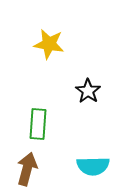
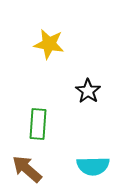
brown arrow: rotated 64 degrees counterclockwise
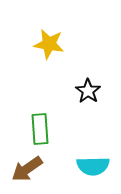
green rectangle: moved 2 px right, 5 px down; rotated 8 degrees counterclockwise
brown arrow: rotated 76 degrees counterclockwise
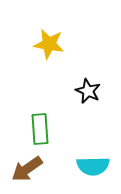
black star: rotated 10 degrees counterclockwise
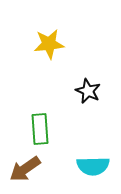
yellow star: rotated 16 degrees counterclockwise
brown arrow: moved 2 px left
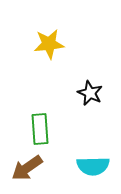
black star: moved 2 px right, 2 px down
brown arrow: moved 2 px right, 1 px up
